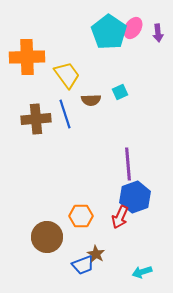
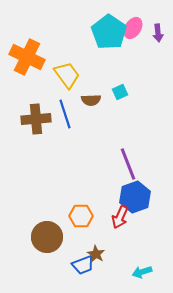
orange cross: rotated 28 degrees clockwise
purple line: rotated 16 degrees counterclockwise
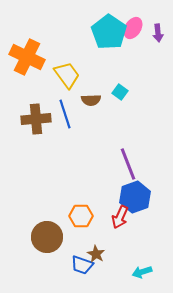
cyan square: rotated 28 degrees counterclockwise
blue trapezoid: moved 1 px left; rotated 40 degrees clockwise
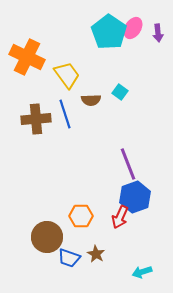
blue trapezoid: moved 13 px left, 7 px up
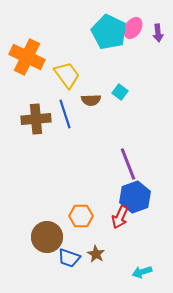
cyan pentagon: rotated 8 degrees counterclockwise
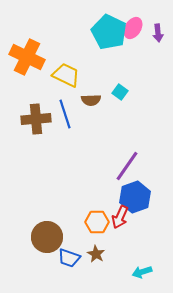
yellow trapezoid: moved 1 px left; rotated 28 degrees counterclockwise
purple line: moved 1 px left, 2 px down; rotated 56 degrees clockwise
orange hexagon: moved 16 px right, 6 px down
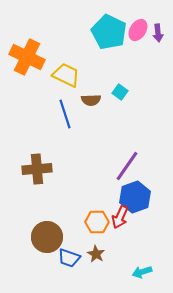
pink ellipse: moved 5 px right, 2 px down
brown cross: moved 1 px right, 50 px down
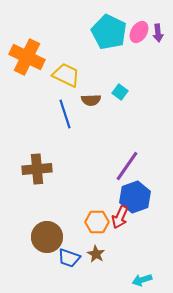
pink ellipse: moved 1 px right, 2 px down
cyan arrow: moved 8 px down
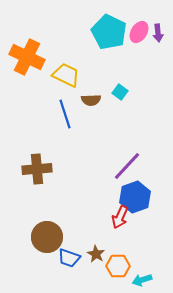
purple line: rotated 8 degrees clockwise
orange hexagon: moved 21 px right, 44 px down
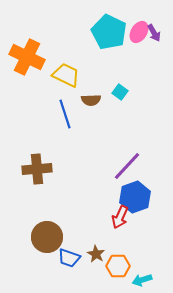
purple arrow: moved 4 px left; rotated 24 degrees counterclockwise
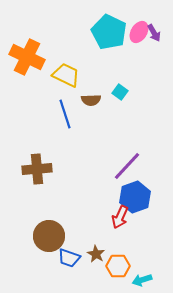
brown circle: moved 2 px right, 1 px up
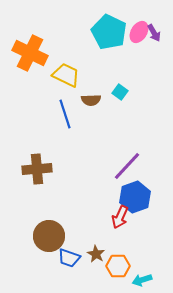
orange cross: moved 3 px right, 4 px up
